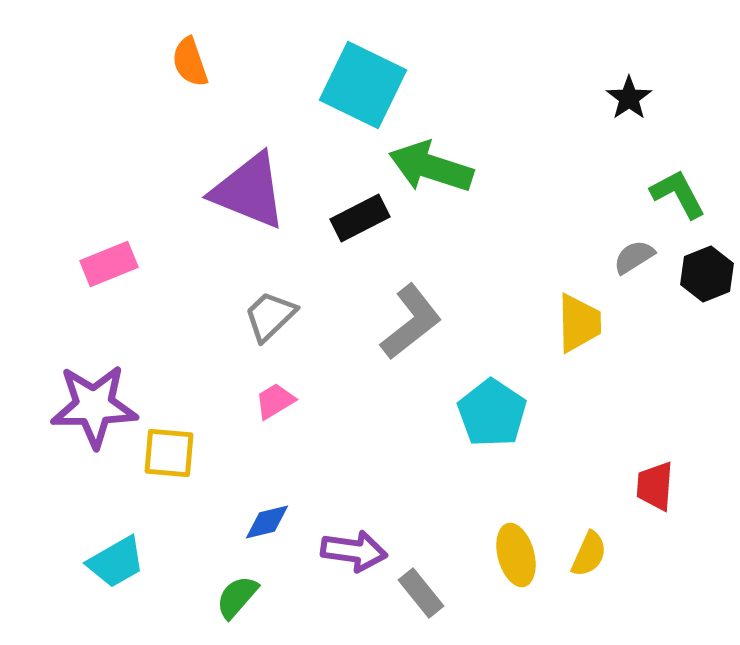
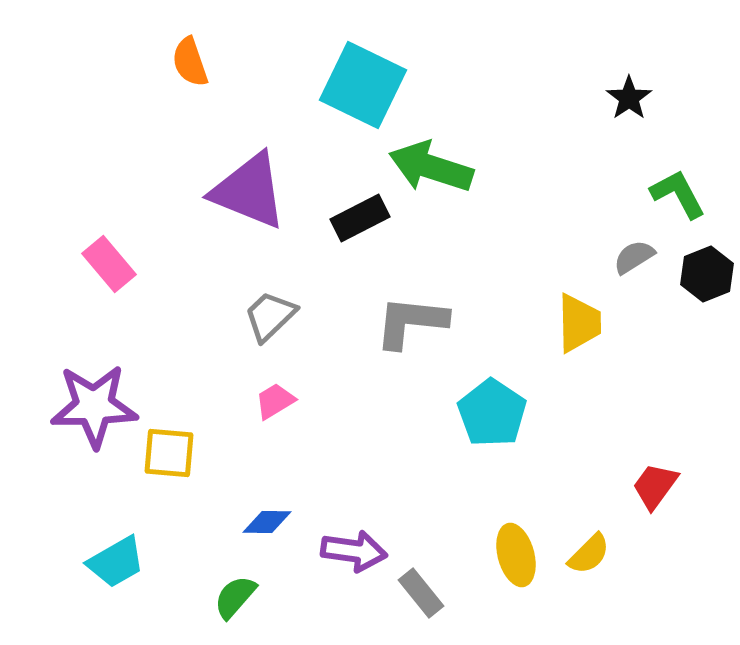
pink rectangle: rotated 72 degrees clockwise
gray L-shape: rotated 136 degrees counterclockwise
red trapezoid: rotated 32 degrees clockwise
blue diamond: rotated 15 degrees clockwise
yellow semicircle: rotated 21 degrees clockwise
green semicircle: moved 2 px left
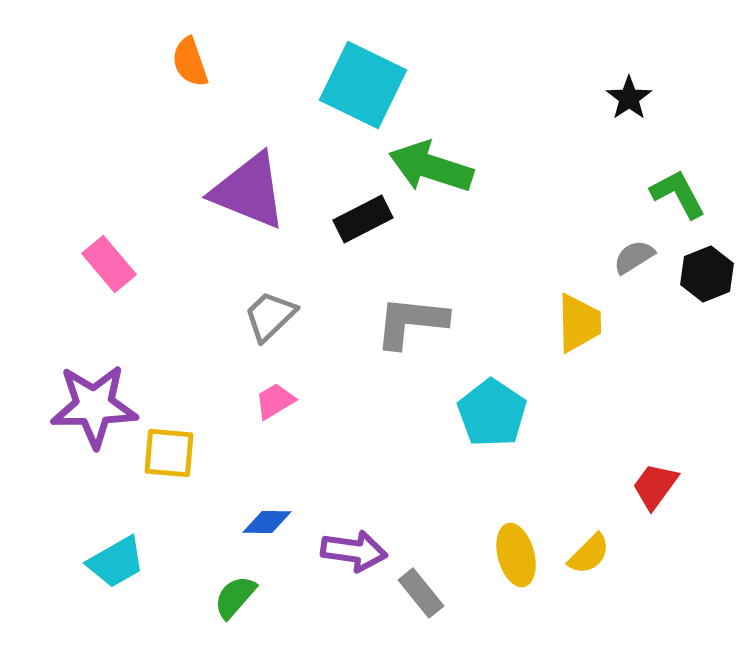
black rectangle: moved 3 px right, 1 px down
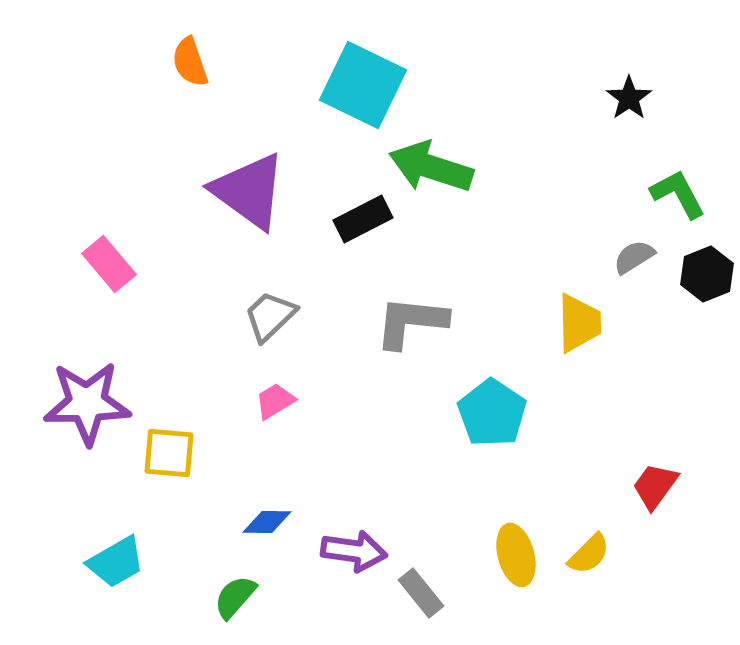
purple triangle: rotated 14 degrees clockwise
purple star: moved 7 px left, 3 px up
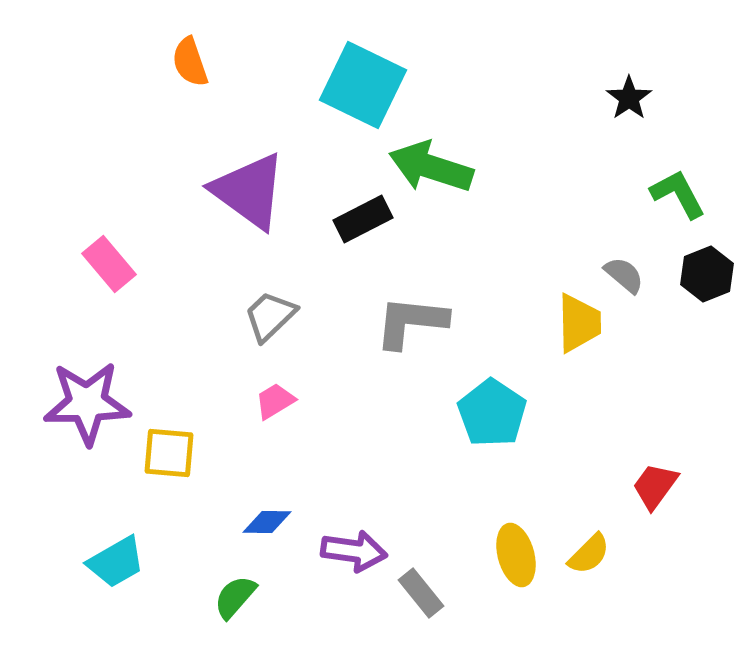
gray semicircle: moved 10 px left, 18 px down; rotated 72 degrees clockwise
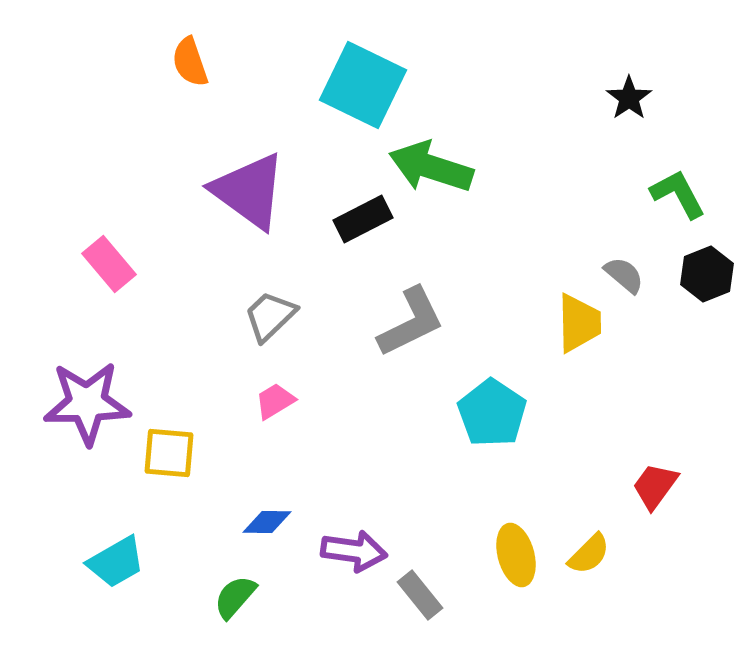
gray L-shape: rotated 148 degrees clockwise
gray rectangle: moved 1 px left, 2 px down
